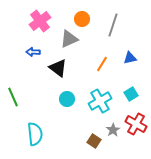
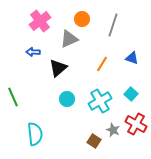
blue triangle: moved 2 px right; rotated 32 degrees clockwise
black triangle: rotated 42 degrees clockwise
cyan square: rotated 16 degrees counterclockwise
gray star: rotated 16 degrees counterclockwise
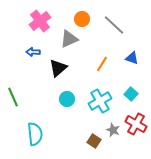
gray line: moved 1 px right; rotated 65 degrees counterclockwise
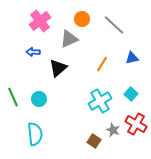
blue triangle: rotated 32 degrees counterclockwise
cyan circle: moved 28 px left
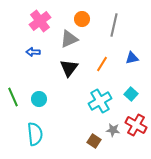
gray line: rotated 60 degrees clockwise
black triangle: moved 11 px right; rotated 12 degrees counterclockwise
red cross: moved 1 px down
gray star: rotated 16 degrees counterclockwise
